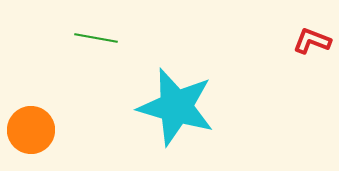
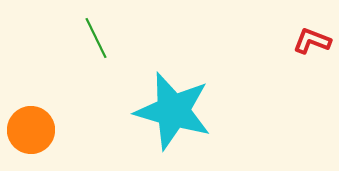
green line: rotated 54 degrees clockwise
cyan star: moved 3 px left, 4 px down
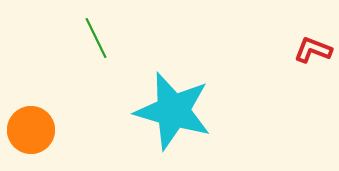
red L-shape: moved 1 px right, 9 px down
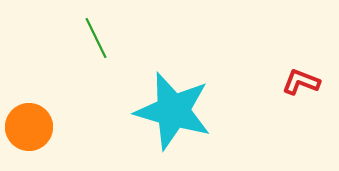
red L-shape: moved 12 px left, 32 px down
orange circle: moved 2 px left, 3 px up
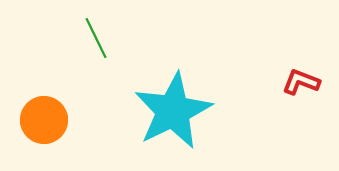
cyan star: rotated 30 degrees clockwise
orange circle: moved 15 px right, 7 px up
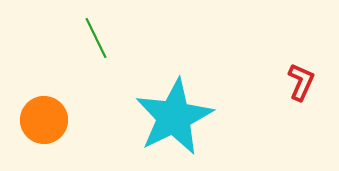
red L-shape: rotated 93 degrees clockwise
cyan star: moved 1 px right, 6 px down
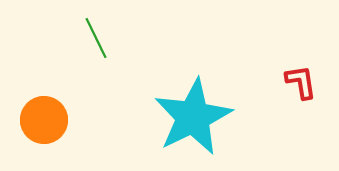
red L-shape: rotated 33 degrees counterclockwise
cyan star: moved 19 px right
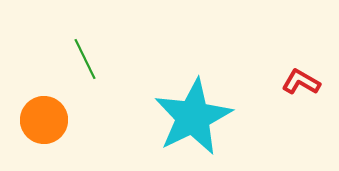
green line: moved 11 px left, 21 px down
red L-shape: rotated 51 degrees counterclockwise
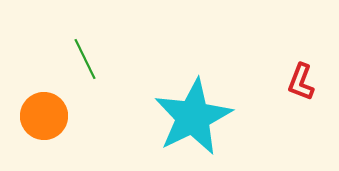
red L-shape: rotated 99 degrees counterclockwise
orange circle: moved 4 px up
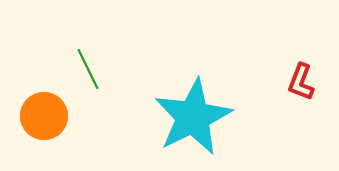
green line: moved 3 px right, 10 px down
